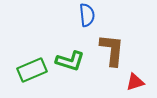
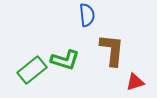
green L-shape: moved 5 px left, 1 px up
green rectangle: rotated 16 degrees counterclockwise
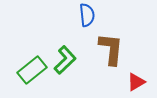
brown L-shape: moved 1 px left, 1 px up
green L-shape: rotated 60 degrees counterclockwise
red triangle: moved 1 px right; rotated 12 degrees counterclockwise
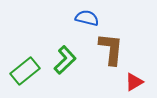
blue semicircle: moved 3 px down; rotated 70 degrees counterclockwise
green rectangle: moved 7 px left, 1 px down
red triangle: moved 2 px left
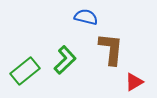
blue semicircle: moved 1 px left, 1 px up
